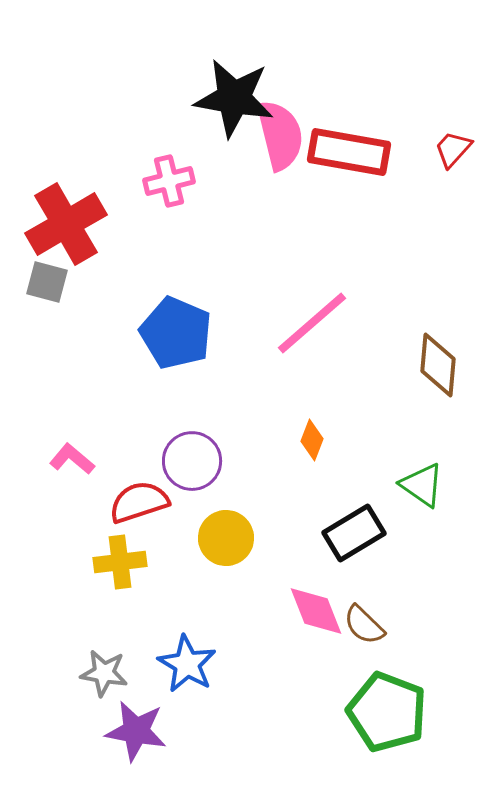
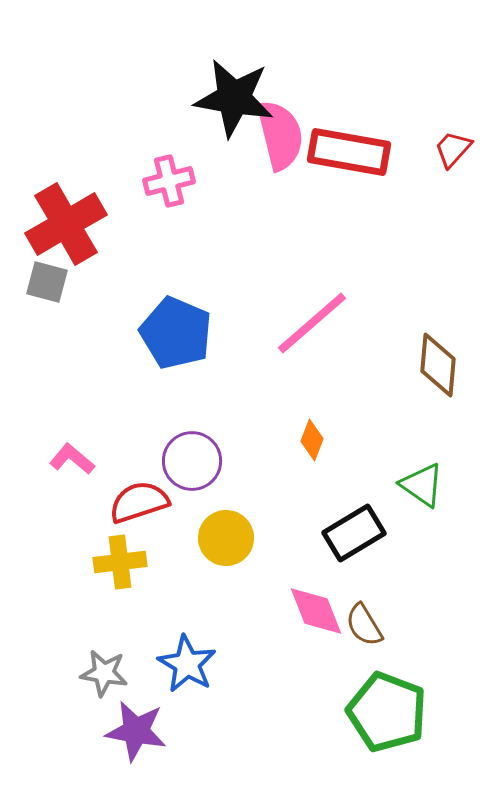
brown semicircle: rotated 15 degrees clockwise
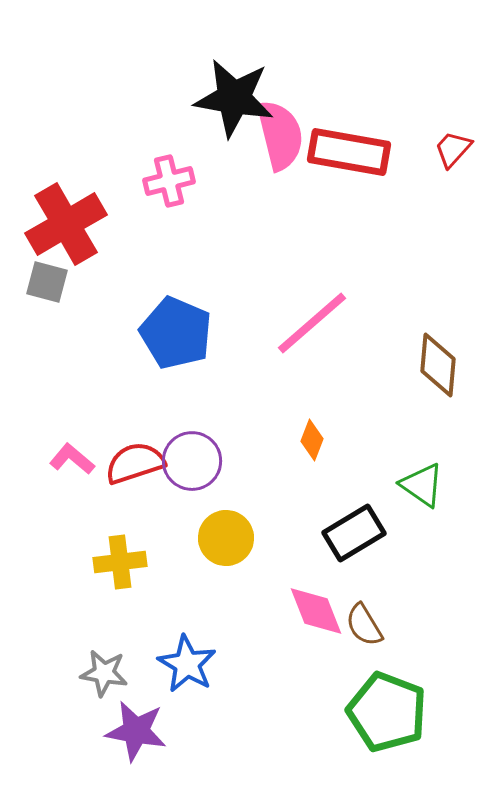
red semicircle: moved 4 px left, 39 px up
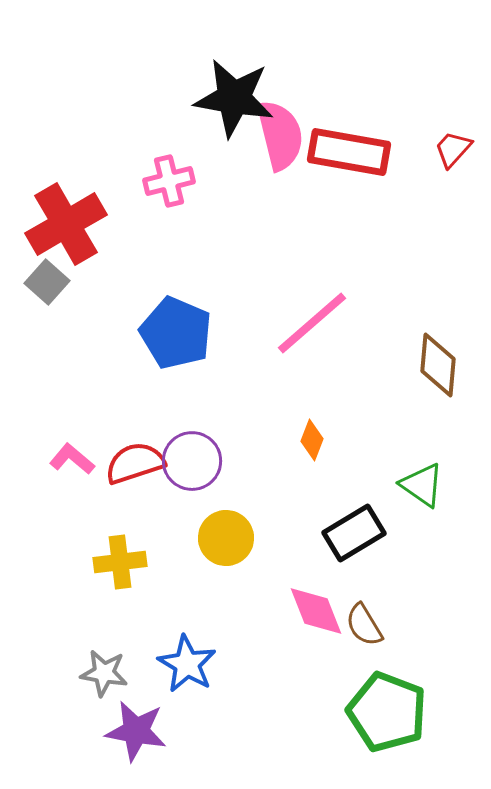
gray square: rotated 27 degrees clockwise
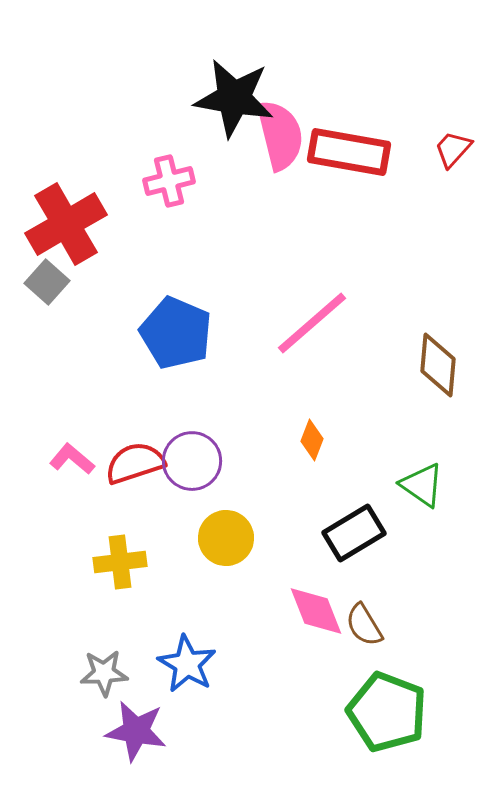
gray star: rotated 12 degrees counterclockwise
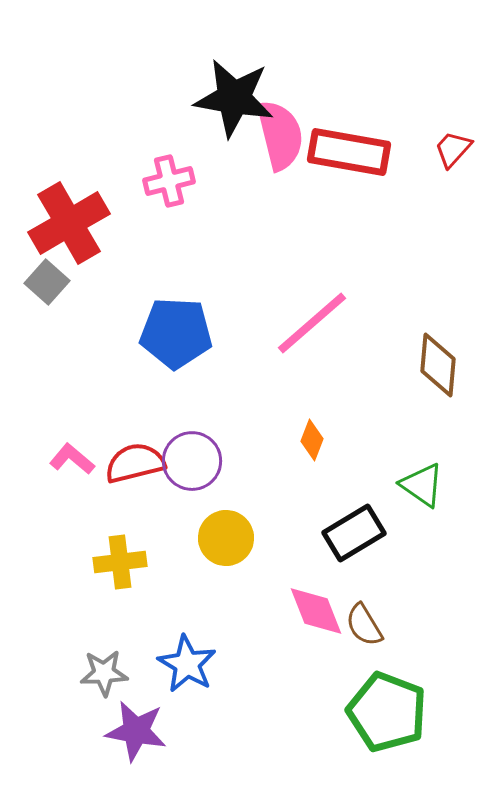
red cross: moved 3 px right, 1 px up
blue pentagon: rotated 20 degrees counterclockwise
red semicircle: rotated 4 degrees clockwise
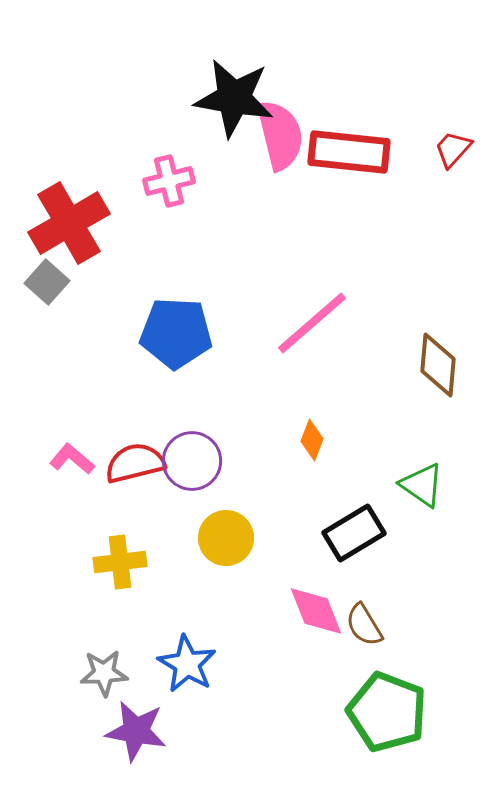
red rectangle: rotated 4 degrees counterclockwise
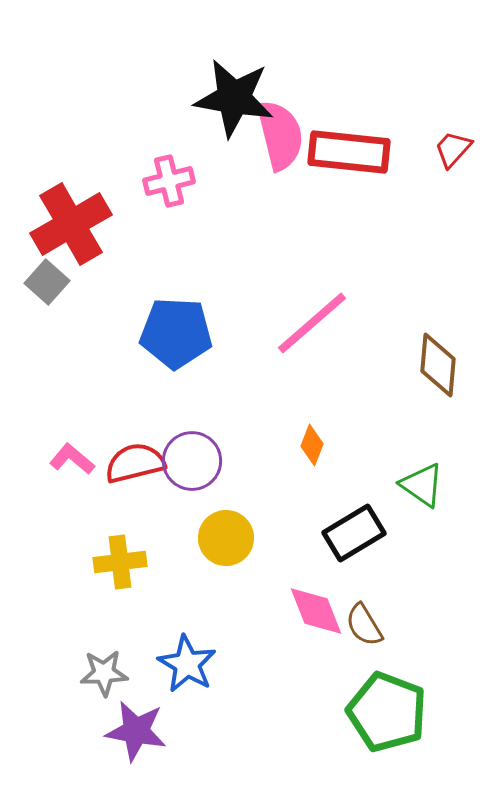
red cross: moved 2 px right, 1 px down
orange diamond: moved 5 px down
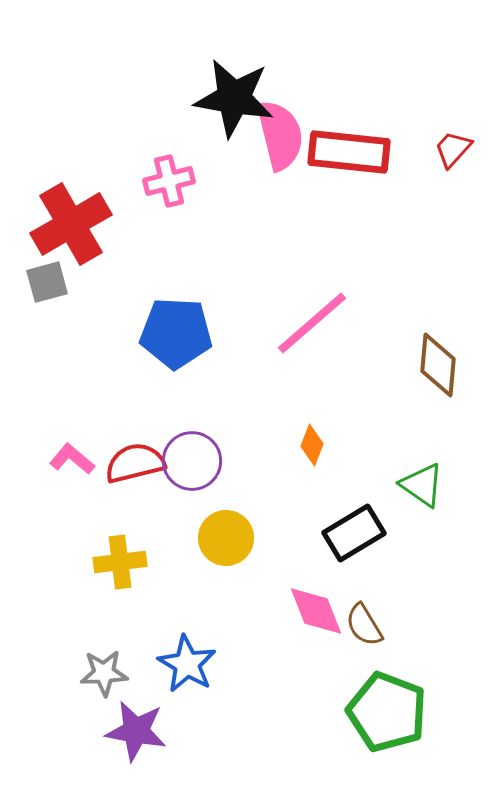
gray square: rotated 33 degrees clockwise
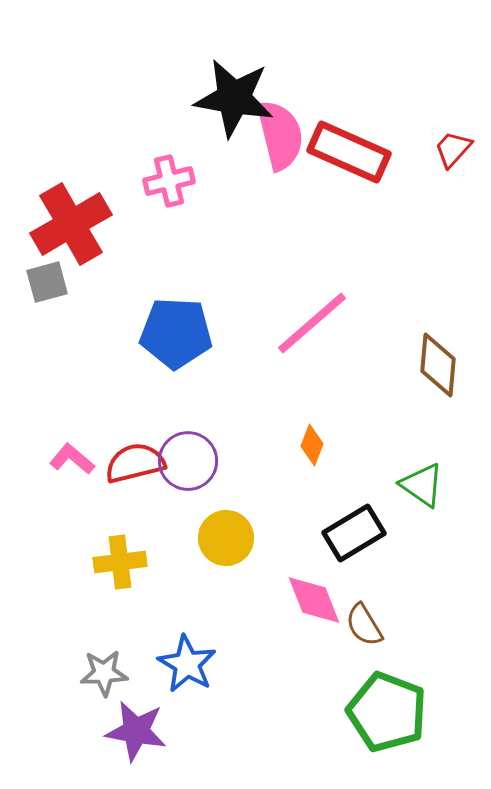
red rectangle: rotated 18 degrees clockwise
purple circle: moved 4 px left
pink diamond: moved 2 px left, 11 px up
